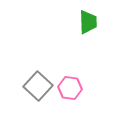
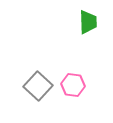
pink hexagon: moved 3 px right, 3 px up
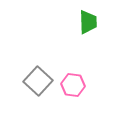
gray square: moved 5 px up
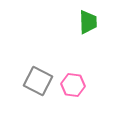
gray square: rotated 16 degrees counterclockwise
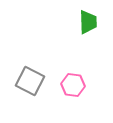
gray square: moved 8 px left
